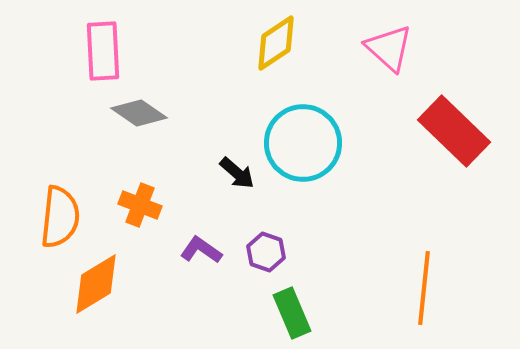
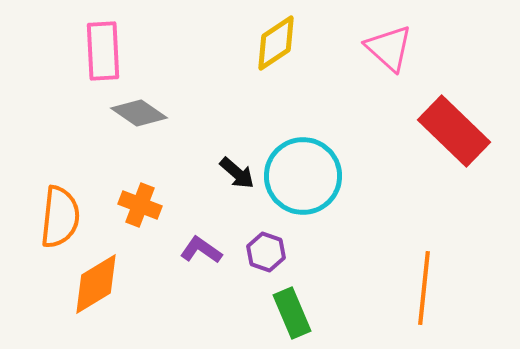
cyan circle: moved 33 px down
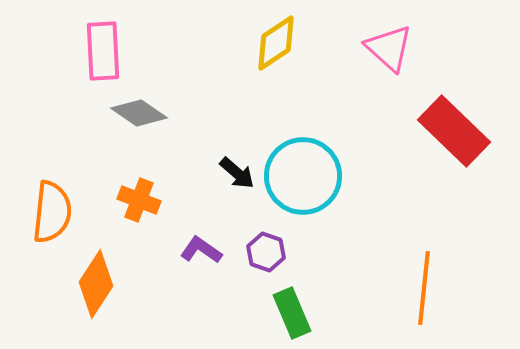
orange cross: moved 1 px left, 5 px up
orange semicircle: moved 8 px left, 5 px up
orange diamond: rotated 26 degrees counterclockwise
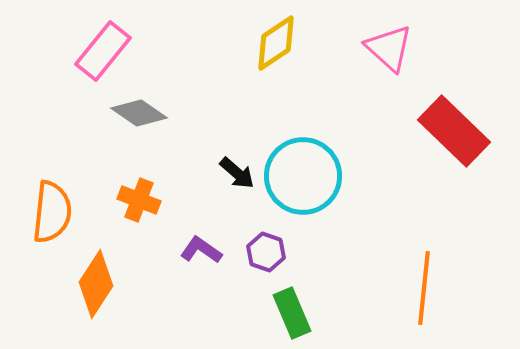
pink rectangle: rotated 42 degrees clockwise
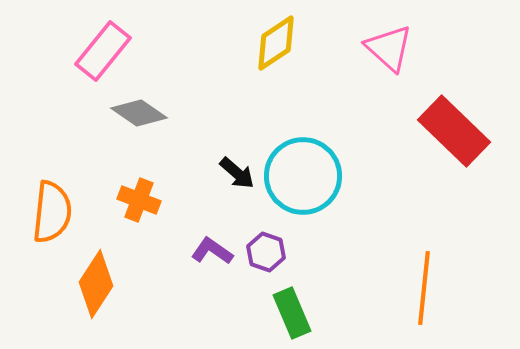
purple L-shape: moved 11 px right, 1 px down
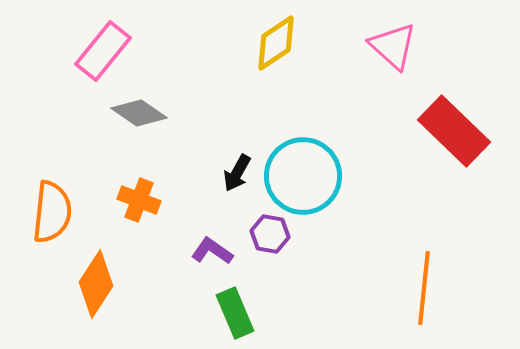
pink triangle: moved 4 px right, 2 px up
black arrow: rotated 78 degrees clockwise
purple hexagon: moved 4 px right, 18 px up; rotated 9 degrees counterclockwise
green rectangle: moved 57 px left
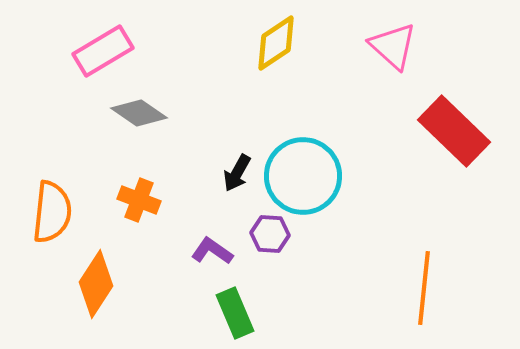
pink rectangle: rotated 20 degrees clockwise
purple hexagon: rotated 6 degrees counterclockwise
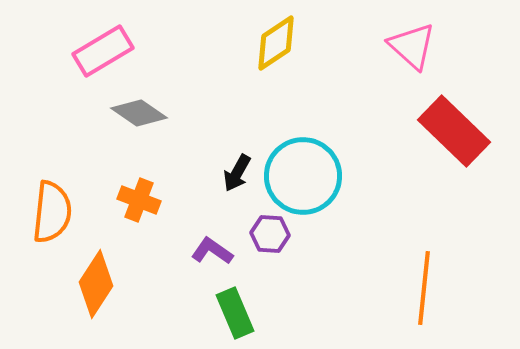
pink triangle: moved 19 px right
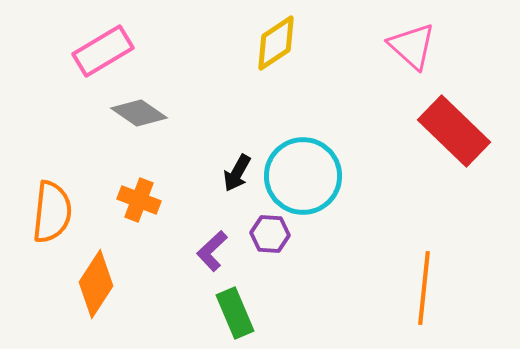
purple L-shape: rotated 78 degrees counterclockwise
